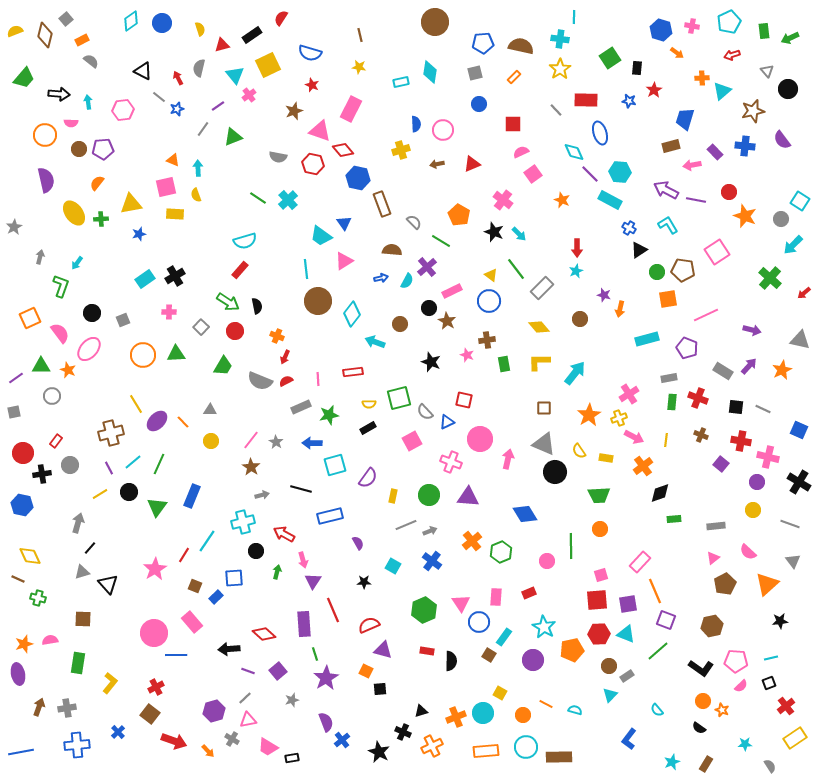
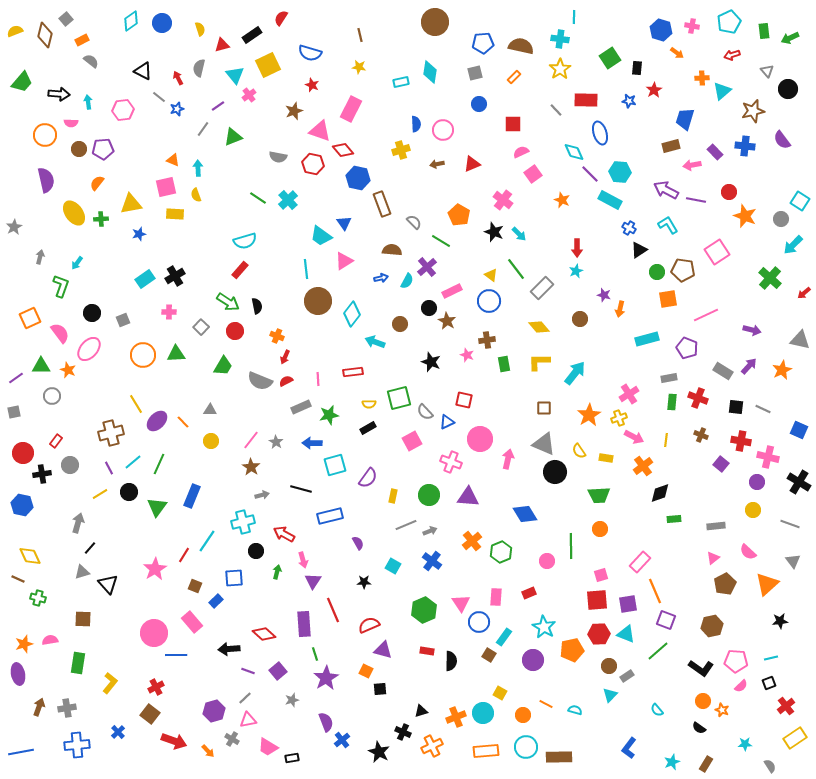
green trapezoid at (24, 78): moved 2 px left, 4 px down
blue rectangle at (216, 597): moved 4 px down
blue L-shape at (629, 739): moved 9 px down
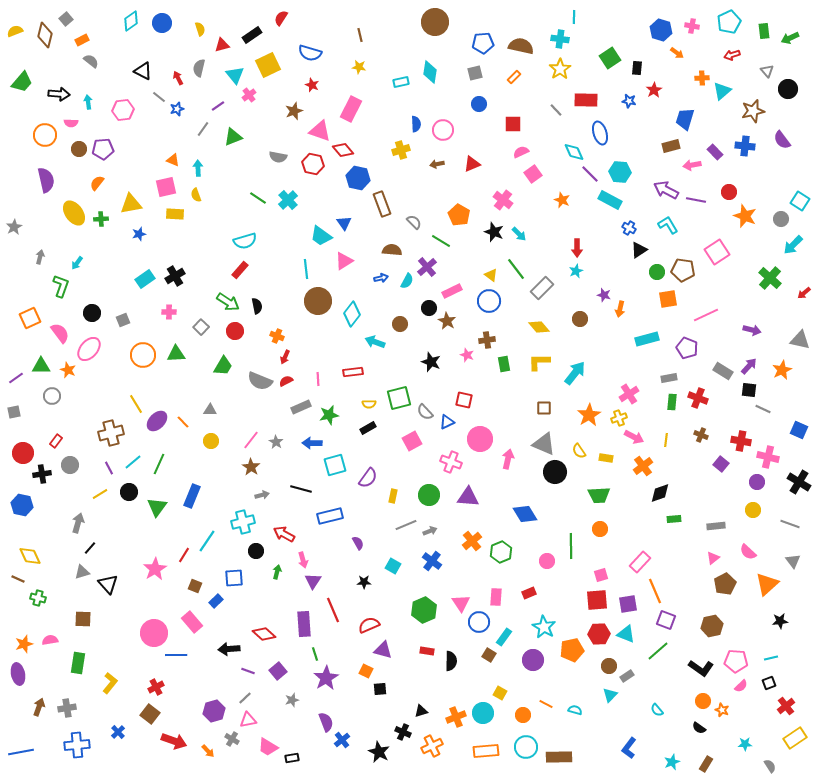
black square at (736, 407): moved 13 px right, 17 px up
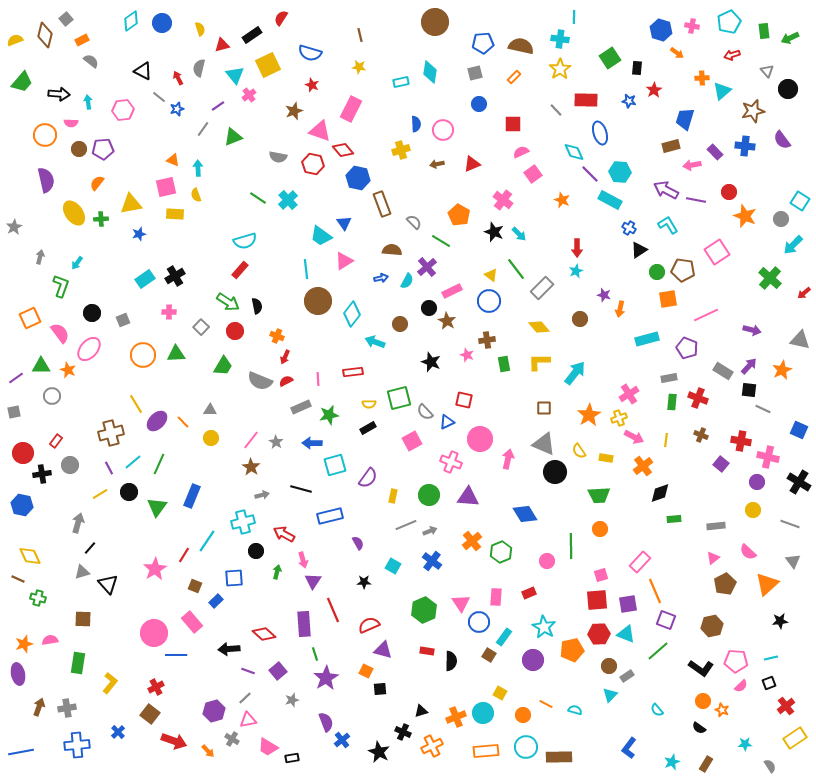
yellow semicircle at (15, 31): moved 9 px down
yellow circle at (211, 441): moved 3 px up
